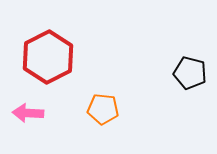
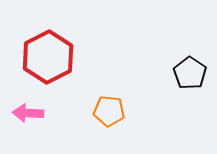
black pentagon: rotated 20 degrees clockwise
orange pentagon: moved 6 px right, 2 px down
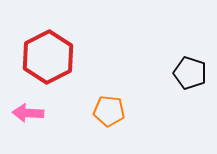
black pentagon: rotated 16 degrees counterclockwise
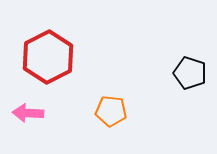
orange pentagon: moved 2 px right
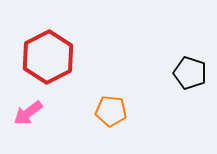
pink arrow: rotated 40 degrees counterclockwise
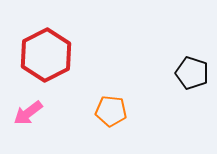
red hexagon: moved 2 px left, 2 px up
black pentagon: moved 2 px right
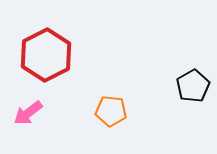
black pentagon: moved 1 px right, 13 px down; rotated 24 degrees clockwise
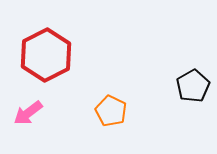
orange pentagon: rotated 20 degrees clockwise
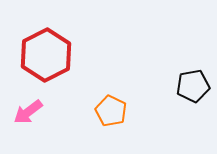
black pentagon: rotated 20 degrees clockwise
pink arrow: moved 1 px up
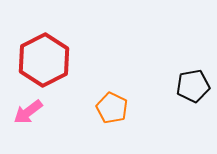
red hexagon: moved 2 px left, 5 px down
orange pentagon: moved 1 px right, 3 px up
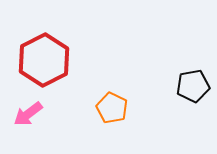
pink arrow: moved 2 px down
